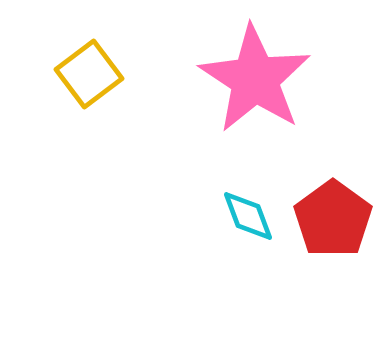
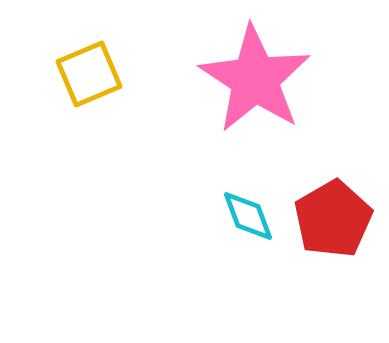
yellow square: rotated 14 degrees clockwise
red pentagon: rotated 6 degrees clockwise
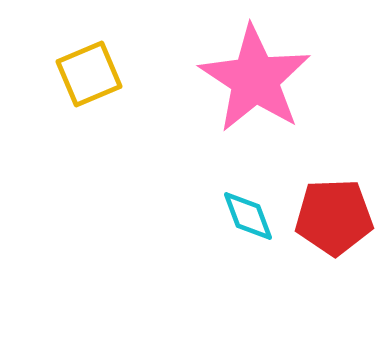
red pentagon: moved 1 px right, 2 px up; rotated 28 degrees clockwise
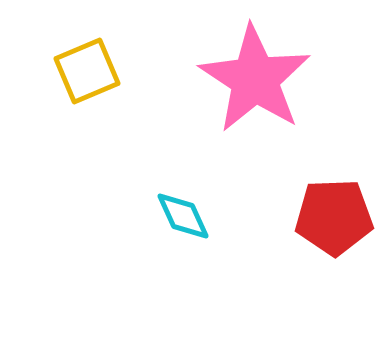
yellow square: moved 2 px left, 3 px up
cyan diamond: moved 65 px left; rotated 4 degrees counterclockwise
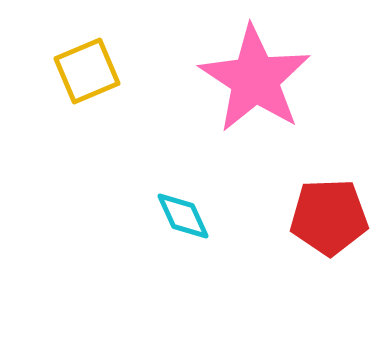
red pentagon: moved 5 px left
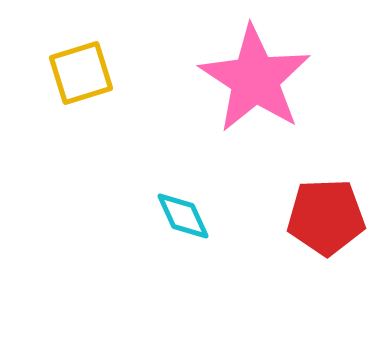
yellow square: moved 6 px left, 2 px down; rotated 6 degrees clockwise
red pentagon: moved 3 px left
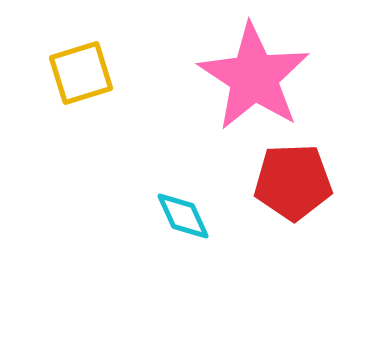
pink star: moved 1 px left, 2 px up
red pentagon: moved 33 px left, 35 px up
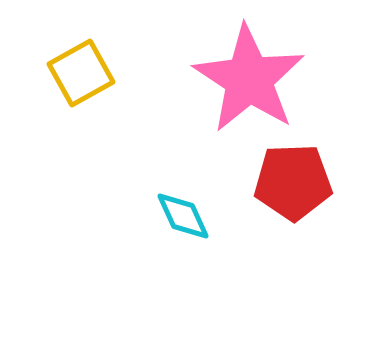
yellow square: rotated 12 degrees counterclockwise
pink star: moved 5 px left, 2 px down
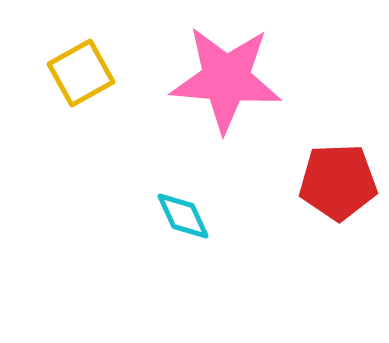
pink star: moved 23 px left; rotated 28 degrees counterclockwise
red pentagon: moved 45 px right
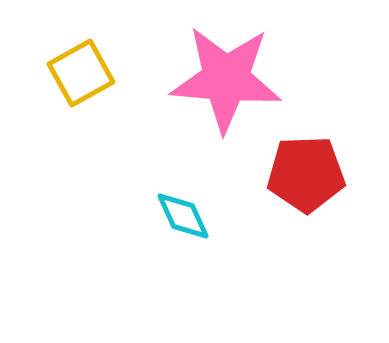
red pentagon: moved 32 px left, 8 px up
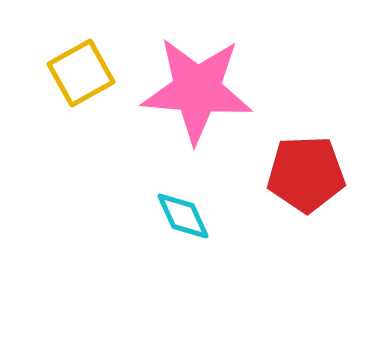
pink star: moved 29 px left, 11 px down
